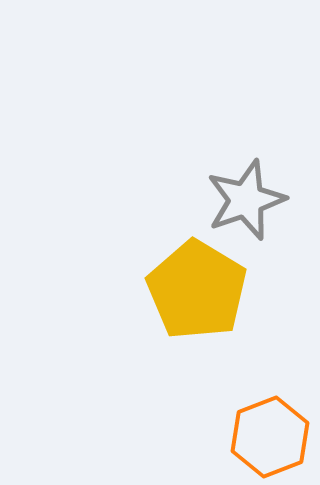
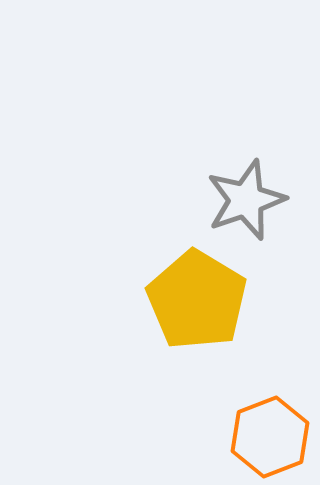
yellow pentagon: moved 10 px down
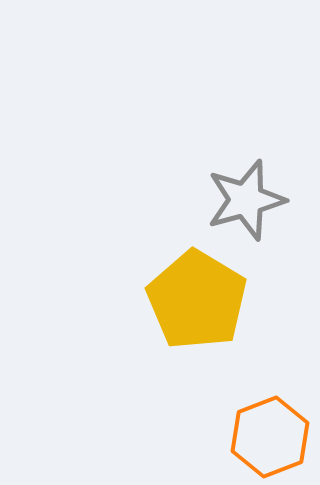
gray star: rotated 4 degrees clockwise
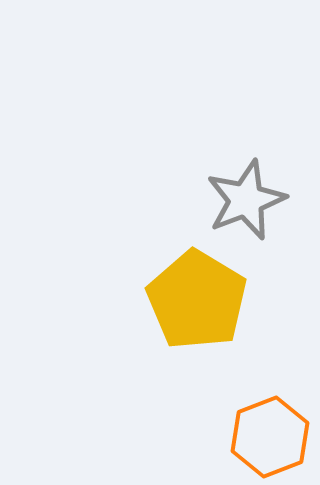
gray star: rotated 6 degrees counterclockwise
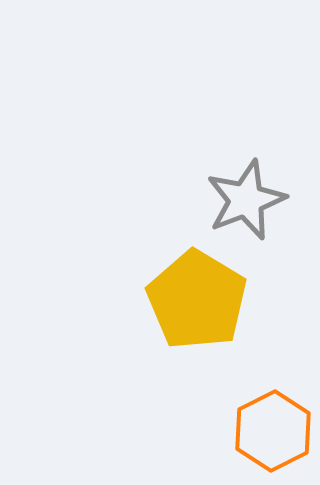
orange hexagon: moved 3 px right, 6 px up; rotated 6 degrees counterclockwise
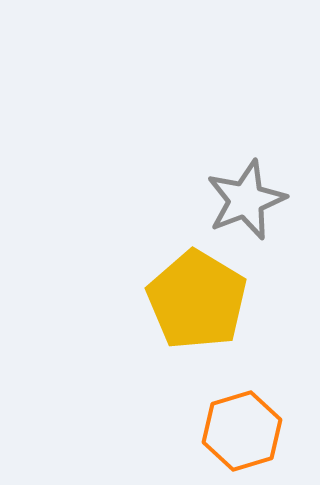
orange hexagon: moved 31 px left; rotated 10 degrees clockwise
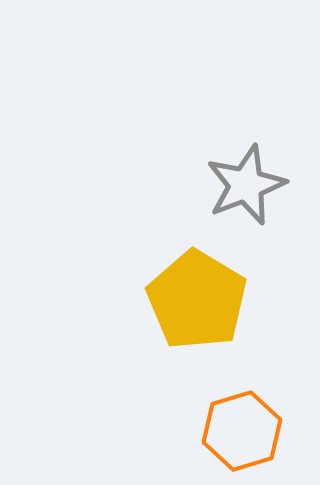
gray star: moved 15 px up
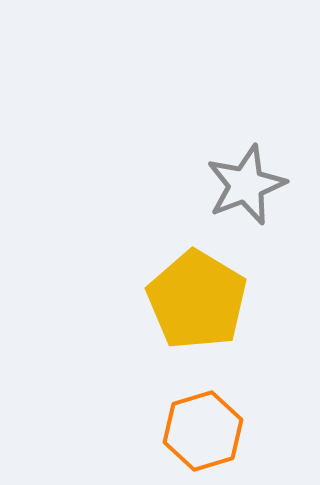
orange hexagon: moved 39 px left
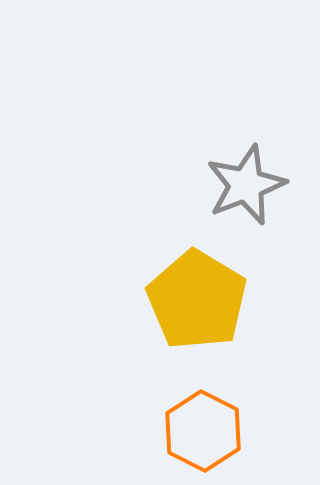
orange hexagon: rotated 16 degrees counterclockwise
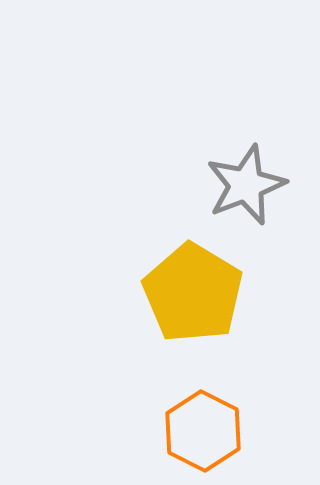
yellow pentagon: moved 4 px left, 7 px up
